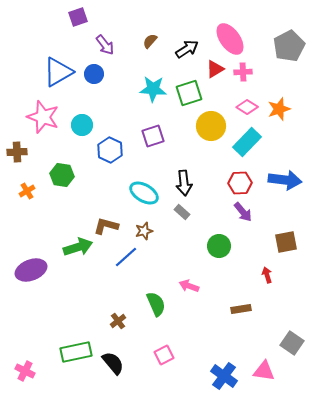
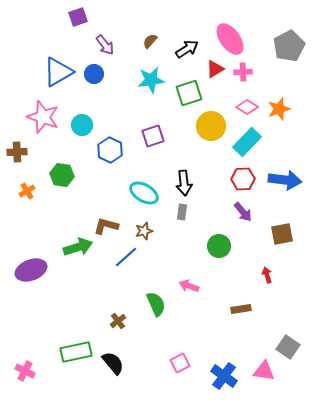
cyan star at (153, 89): moved 2 px left, 9 px up; rotated 12 degrees counterclockwise
red hexagon at (240, 183): moved 3 px right, 4 px up
gray rectangle at (182, 212): rotated 56 degrees clockwise
brown square at (286, 242): moved 4 px left, 8 px up
gray square at (292, 343): moved 4 px left, 4 px down
pink square at (164, 355): moved 16 px right, 8 px down
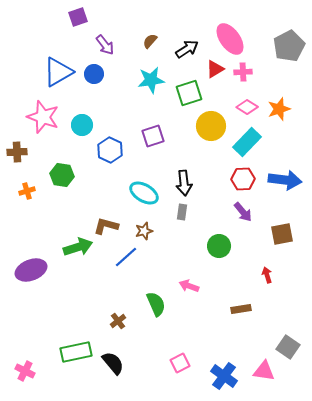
orange cross at (27, 191): rotated 14 degrees clockwise
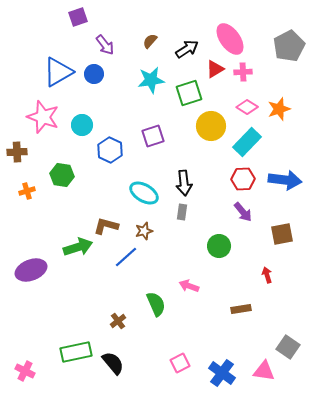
blue cross at (224, 376): moved 2 px left, 3 px up
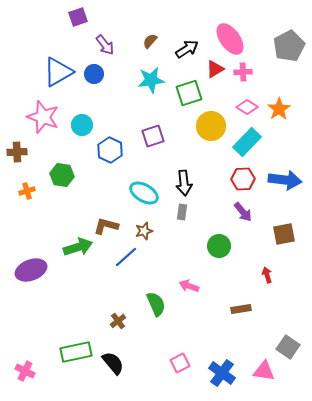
orange star at (279, 109): rotated 15 degrees counterclockwise
brown square at (282, 234): moved 2 px right
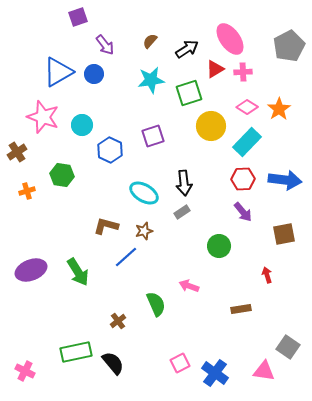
brown cross at (17, 152): rotated 30 degrees counterclockwise
gray rectangle at (182, 212): rotated 49 degrees clockwise
green arrow at (78, 247): moved 25 px down; rotated 76 degrees clockwise
blue cross at (222, 373): moved 7 px left
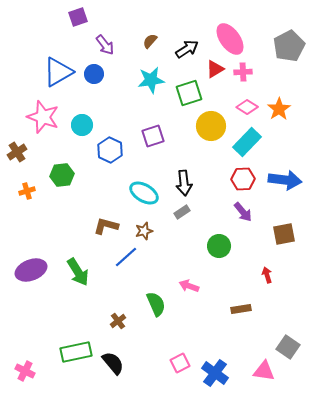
green hexagon at (62, 175): rotated 15 degrees counterclockwise
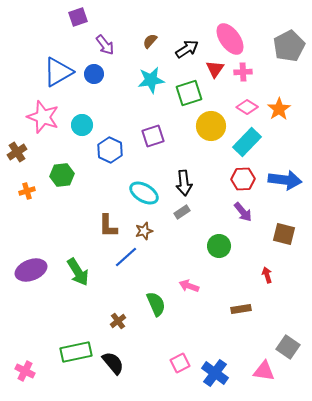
red triangle at (215, 69): rotated 24 degrees counterclockwise
brown L-shape at (106, 226): moved 2 px right; rotated 105 degrees counterclockwise
brown square at (284, 234): rotated 25 degrees clockwise
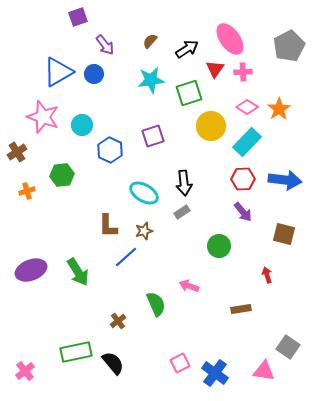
pink cross at (25, 371): rotated 24 degrees clockwise
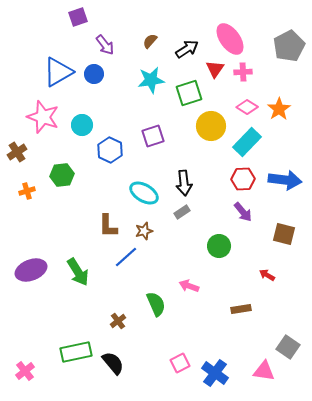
red arrow at (267, 275): rotated 42 degrees counterclockwise
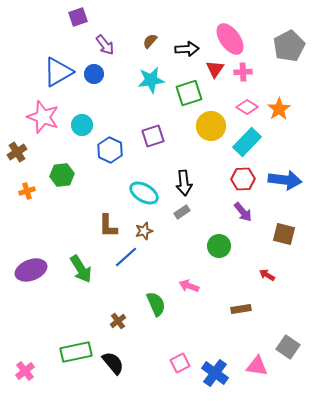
black arrow at (187, 49): rotated 30 degrees clockwise
green arrow at (78, 272): moved 3 px right, 3 px up
pink triangle at (264, 371): moved 7 px left, 5 px up
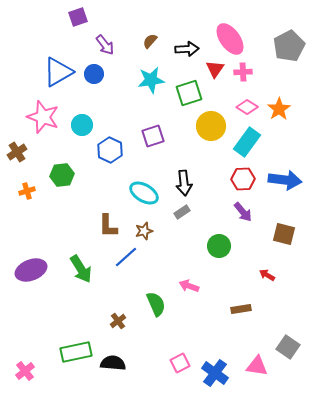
cyan rectangle at (247, 142): rotated 8 degrees counterclockwise
black semicircle at (113, 363): rotated 45 degrees counterclockwise
